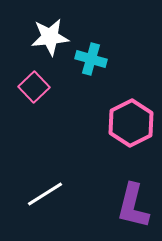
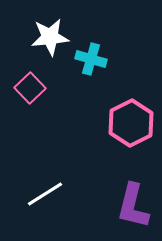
pink square: moved 4 px left, 1 px down
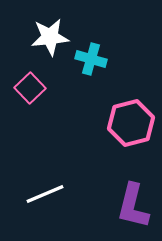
pink hexagon: rotated 12 degrees clockwise
white line: rotated 9 degrees clockwise
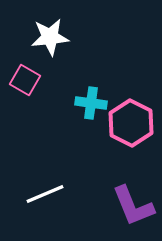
cyan cross: moved 44 px down; rotated 8 degrees counterclockwise
pink square: moved 5 px left, 8 px up; rotated 16 degrees counterclockwise
pink hexagon: rotated 18 degrees counterclockwise
purple L-shape: rotated 36 degrees counterclockwise
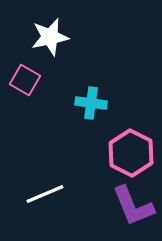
white star: rotated 6 degrees counterclockwise
pink hexagon: moved 30 px down
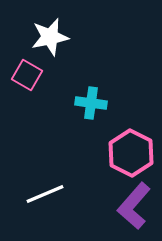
pink square: moved 2 px right, 5 px up
purple L-shape: moved 1 px right; rotated 63 degrees clockwise
